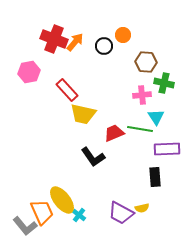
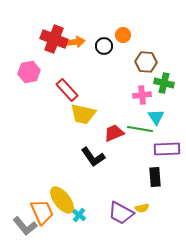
orange arrow: rotated 42 degrees clockwise
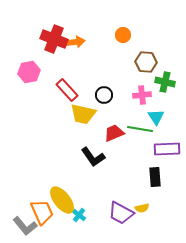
black circle: moved 49 px down
green cross: moved 1 px right, 1 px up
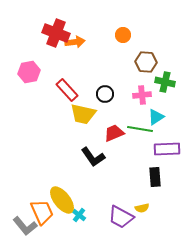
red cross: moved 2 px right, 6 px up
black circle: moved 1 px right, 1 px up
cyan triangle: rotated 30 degrees clockwise
purple trapezoid: moved 4 px down
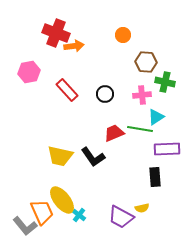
orange arrow: moved 1 px left, 4 px down
yellow trapezoid: moved 23 px left, 42 px down
